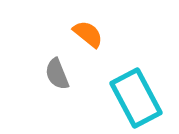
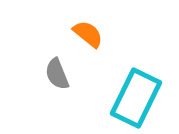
cyan rectangle: rotated 54 degrees clockwise
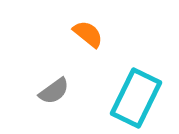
gray semicircle: moved 3 px left, 17 px down; rotated 104 degrees counterclockwise
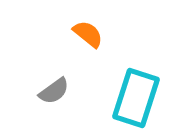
cyan rectangle: rotated 8 degrees counterclockwise
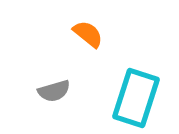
gray semicircle: rotated 20 degrees clockwise
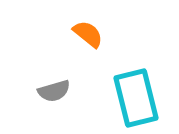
cyan rectangle: rotated 32 degrees counterclockwise
